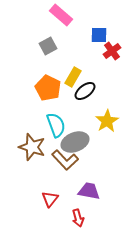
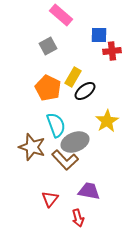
red cross: rotated 30 degrees clockwise
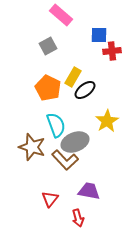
black ellipse: moved 1 px up
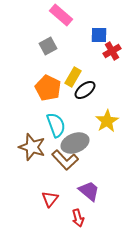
red cross: rotated 24 degrees counterclockwise
gray ellipse: moved 1 px down
purple trapezoid: rotated 30 degrees clockwise
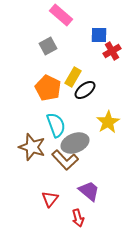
yellow star: moved 1 px right, 1 px down
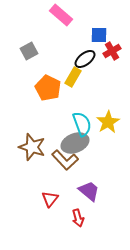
gray square: moved 19 px left, 5 px down
black ellipse: moved 31 px up
cyan semicircle: moved 26 px right, 1 px up
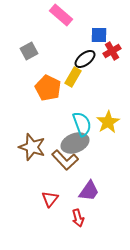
purple trapezoid: rotated 85 degrees clockwise
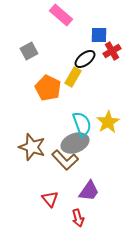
red triangle: rotated 18 degrees counterclockwise
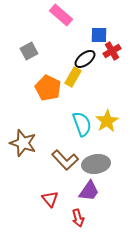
yellow star: moved 1 px left, 1 px up
gray ellipse: moved 21 px right, 21 px down; rotated 12 degrees clockwise
brown star: moved 9 px left, 4 px up
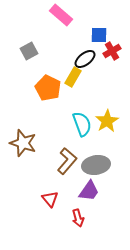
brown L-shape: moved 2 px right, 1 px down; rotated 96 degrees counterclockwise
gray ellipse: moved 1 px down
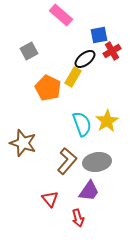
blue square: rotated 12 degrees counterclockwise
gray ellipse: moved 1 px right, 3 px up
